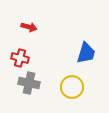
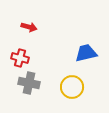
blue trapezoid: rotated 120 degrees counterclockwise
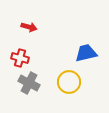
gray cross: rotated 15 degrees clockwise
yellow circle: moved 3 px left, 5 px up
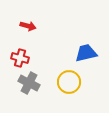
red arrow: moved 1 px left, 1 px up
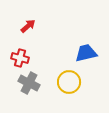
red arrow: rotated 56 degrees counterclockwise
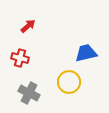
gray cross: moved 10 px down
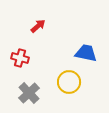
red arrow: moved 10 px right
blue trapezoid: rotated 25 degrees clockwise
gray cross: rotated 20 degrees clockwise
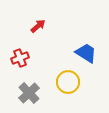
blue trapezoid: rotated 20 degrees clockwise
red cross: rotated 36 degrees counterclockwise
yellow circle: moved 1 px left
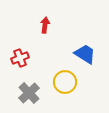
red arrow: moved 7 px right, 1 px up; rotated 42 degrees counterclockwise
blue trapezoid: moved 1 px left, 1 px down
yellow circle: moved 3 px left
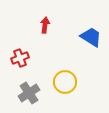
blue trapezoid: moved 6 px right, 17 px up
gray cross: rotated 10 degrees clockwise
